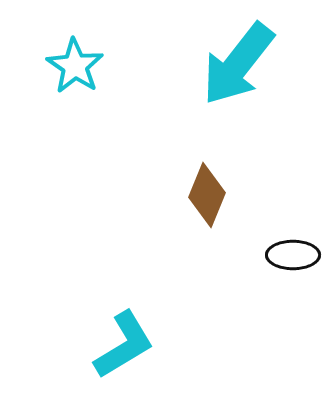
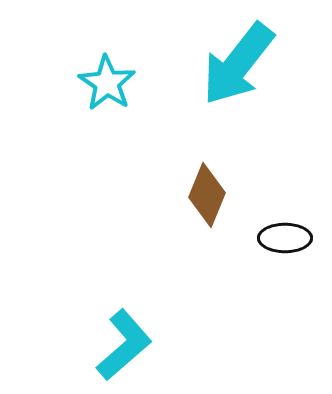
cyan star: moved 32 px right, 17 px down
black ellipse: moved 8 px left, 17 px up
cyan L-shape: rotated 10 degrees counterclockwise
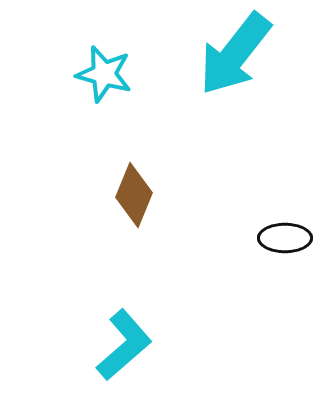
cyan arrow: moved 3 px left, 10 px up
cyan star: moved 3 px left, 9 px up; rotated 18 degrees counterclockwise
brown diamond: moved 73 px left
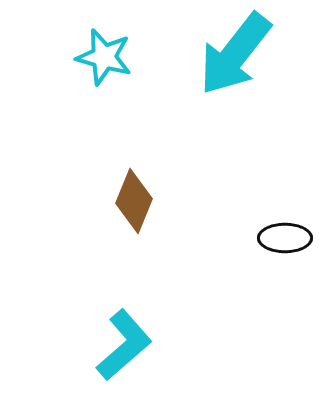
cyan star: moved 17 px up
brown diamond: moved 6 px down
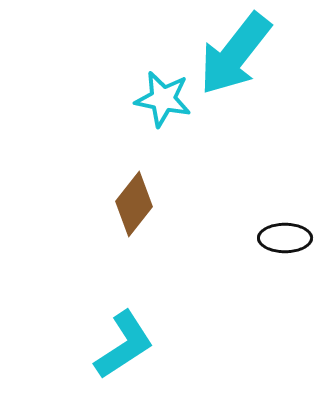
cyan star: moved 59 px right, 42 px down; rotated 4 degrees counterclockwise
brown diamond: moved 3 px down; rotated 16 degrees clockwise
cyan L-shape: rotated 8 degrees clockwise
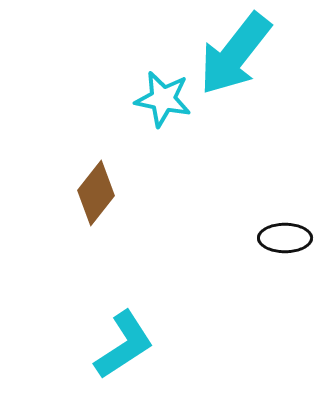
brown diamond: moved 38 px left, 11 px up
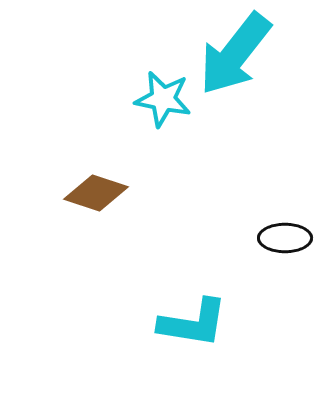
brown diamond: rotated 70 degrees clockwise
cyan L-shape: moved 69 px right, 22 px up; rotated 42 degrees clockwise
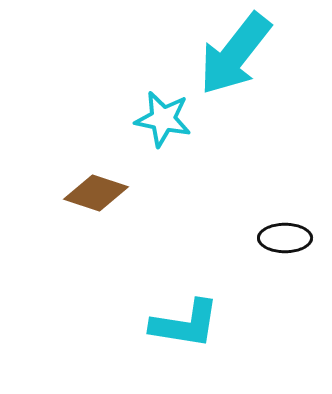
cyan star: moved 20 px down
cyan L-shape: moved 8 px left, 1 px down
